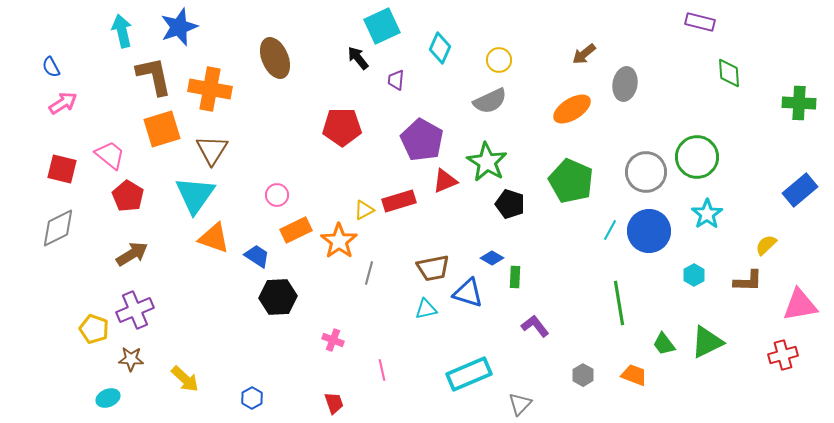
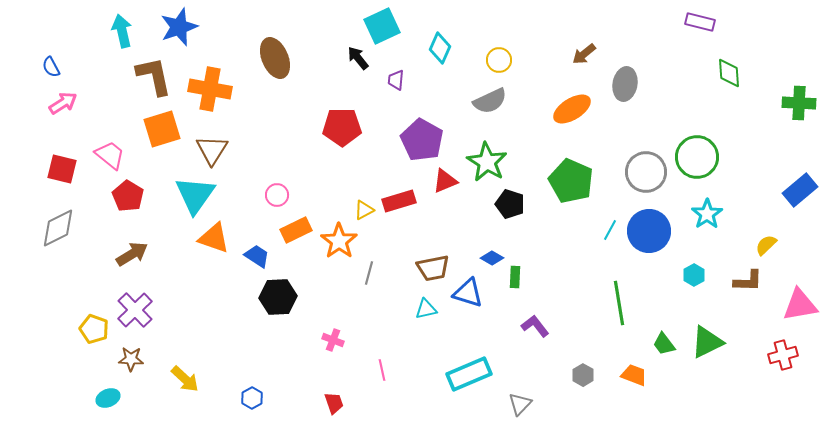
purple cross at (135, 310): rotated 21 degrees counterclockwise
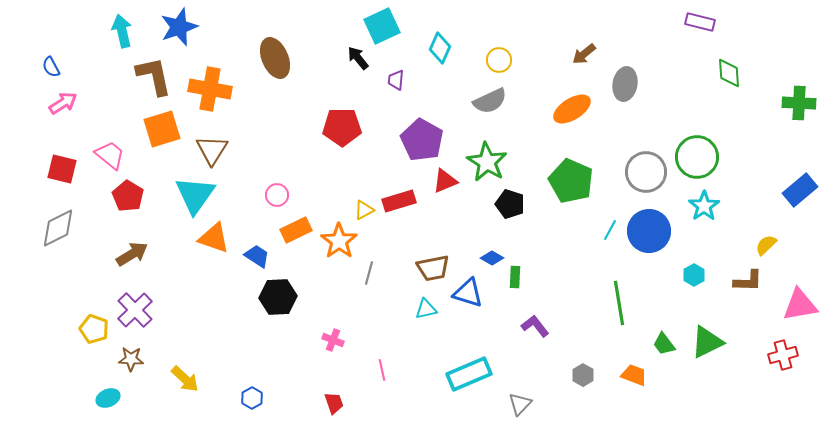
cyan star at (707, 214): moved 3 px left, 8 px up
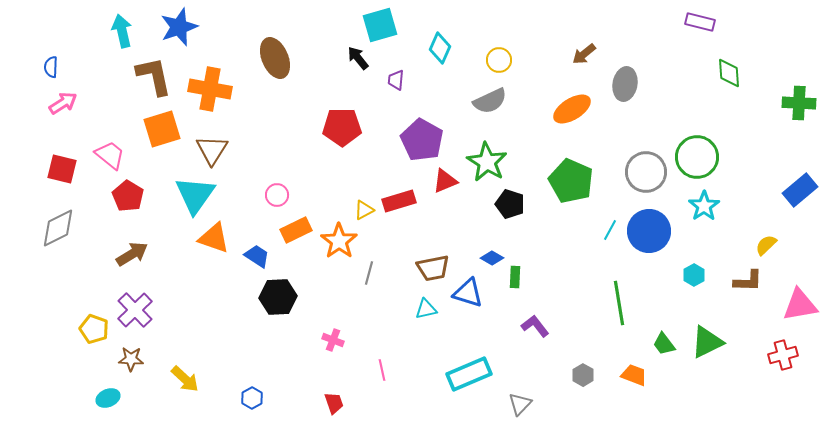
cyan square at (382, 26): moved 2 px left, 1 px up; rotated 9 degrees clockwise
blue semicircle at (51, 67): rotated 30 degrees clockwise
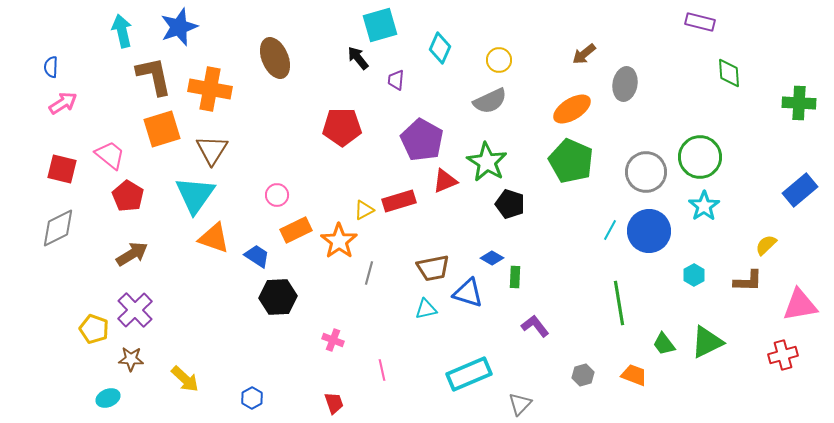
green circle at (697, 157): moved 3 px right
green pentagon at (571, 181): moved 20 px up
gray hexagon at (583, 375): rotated 15 degrees clockwise
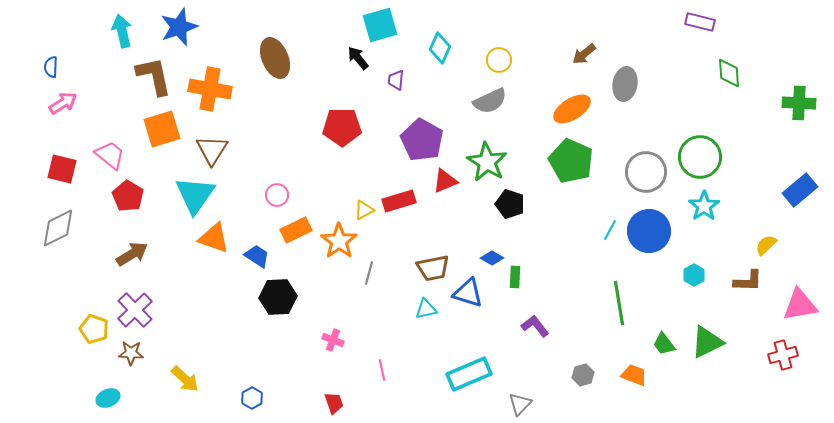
brown star at (131, 359): moved 6 px up
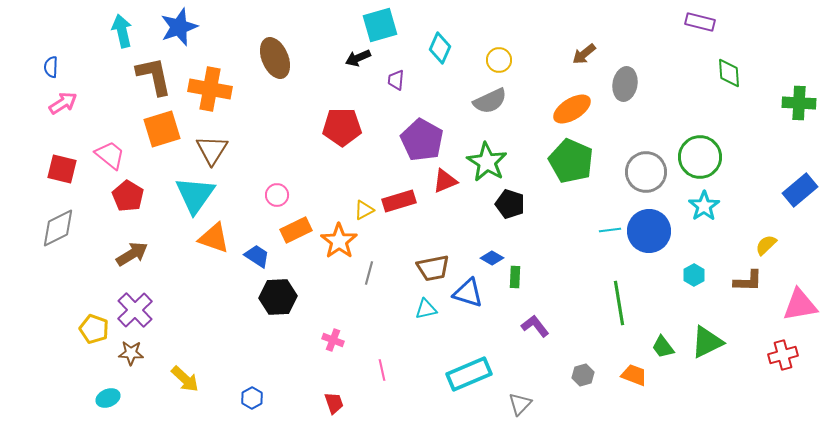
black arrow at (358, 58): rotated 75 degrees counterclockwise
cyan line at (610, 230): rotated 55 degrees clockwise
green trapezoid at (664, 344): moved 1 px left, 3 px down
